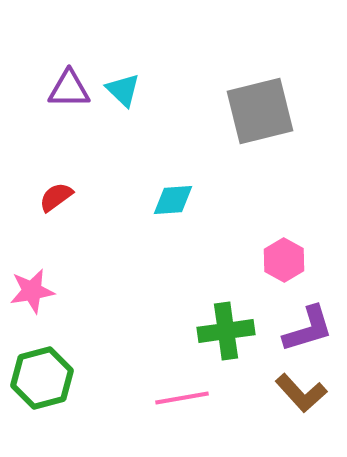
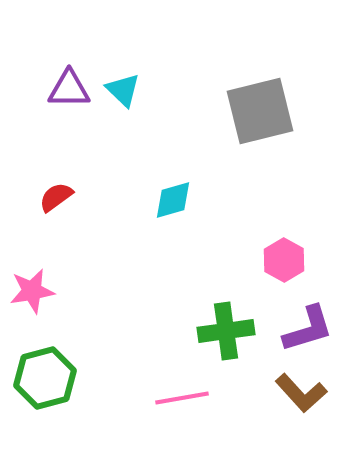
cyan diamond: rotated 12 degrees counterclockwise
green hexagon: moved 3 px right
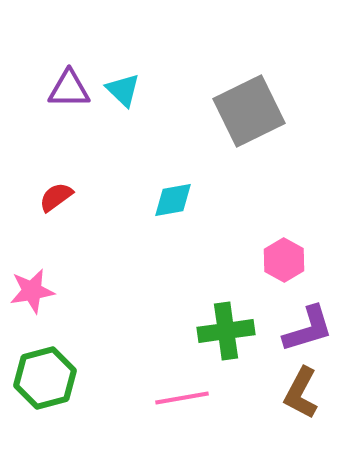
gray square: moved 11 px left; rotated 12 degrees counterclockwise
cyan diamond: rotated 6 degrees clockwise
brown L-shape: rotated 70 degrees clockwise
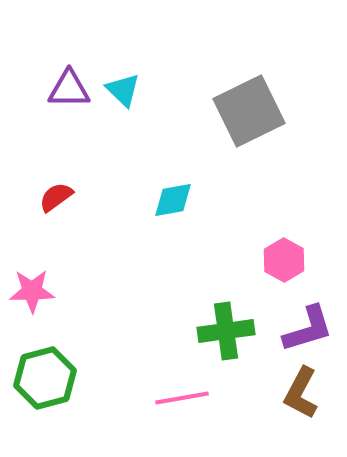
pink star: rotated 9 degrees clockwise
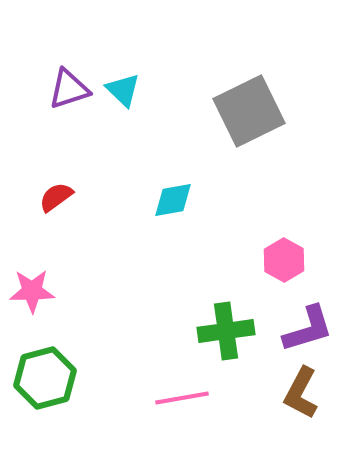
purple triangle: rotated 18 degrees counterclockwise
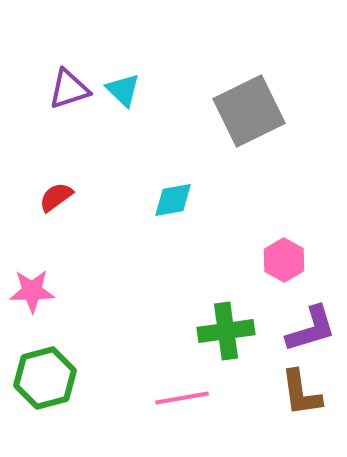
purple L-shape: moved 3 px right
brown L-shape: rotated 36 degrees counterclockwise
